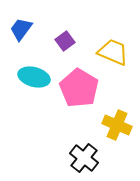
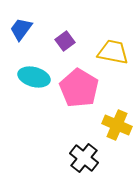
yellow trapezoid: rotated 12 degrees counterclockwise
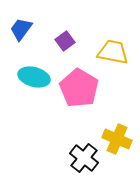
yellow cross: moved 14 px down
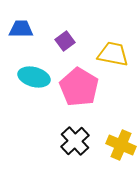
blue trapezoid: rotated 55 degrees clockwise
yellow trapezoid: moved 2 px down
pink pentagon: moved 1 px up
yellow cross: moved 4 px right, 6 px down
black cross: moved 9 px left, 17 px up; rotated 8 degrees clockwise
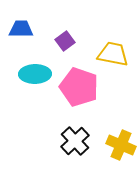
cyan ellipse: moved 1 px right, 3 px up; rotated 16 degrees counterclockwise
pink pentagon: rotated 12 degrees counterclockwise
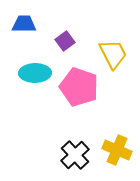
blue trapezoid: moved 3 px right, 5 px up
yellow trapezoid: rotated 52 degrees clockwise
cyan ellipse: moved 1 px up
black cross: moved 14 px down
yellow cross: moved 4 px left, 5 px down
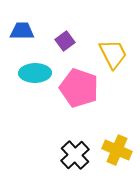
blue trapezoid: moved 2 px left, 7 px down
pink pentagon: moved 1 px down
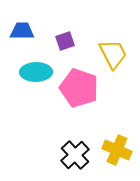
purple square: rotated 18 degrees clockwise
cyan ellipse: moved 1 px right, 1 px up
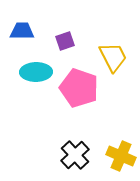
yellow trapezoid: moved 3 px down
yellow cross: moved 4 px right, 6 px down
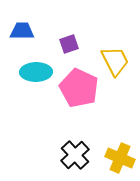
purple square: moved 4 px right, 3 px down
yellow trapezoid: moved 2 px right, 4 px down
pink pentagon: rotated 6 degrees clockwise
yellow cross: moved 1 px left, 2 px down
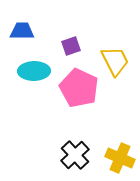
purple square: moved 2 px right, 2 px down
cyan ellipse: moved 2 px left, 1 px up
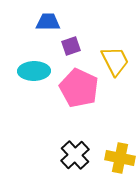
blue trapezoid: moved 26 px right, 9 px up
yellow cross: rotated 12 degrees counterclockwise
